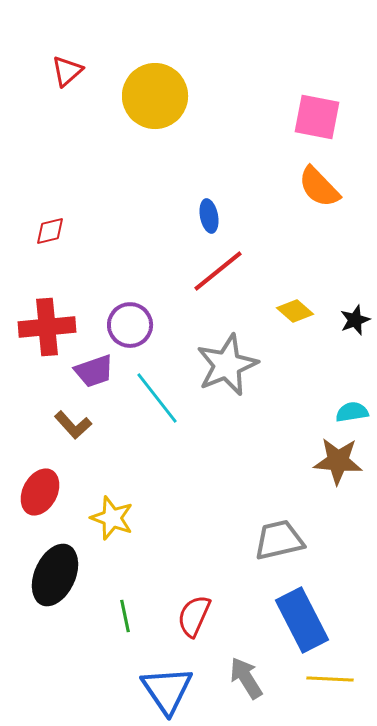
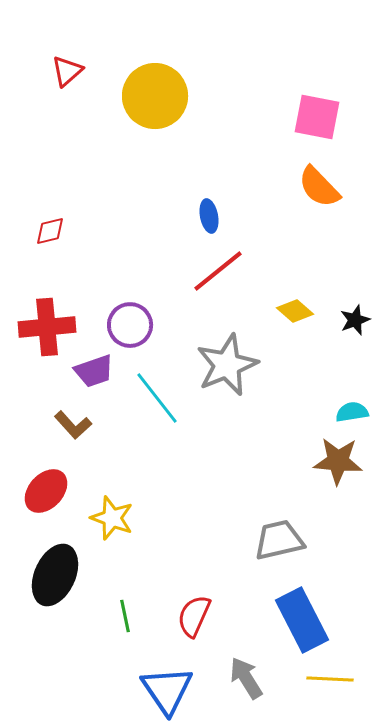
red ellipse: moved 6 px right, 1 px up; rotated 15 degrees clockwise
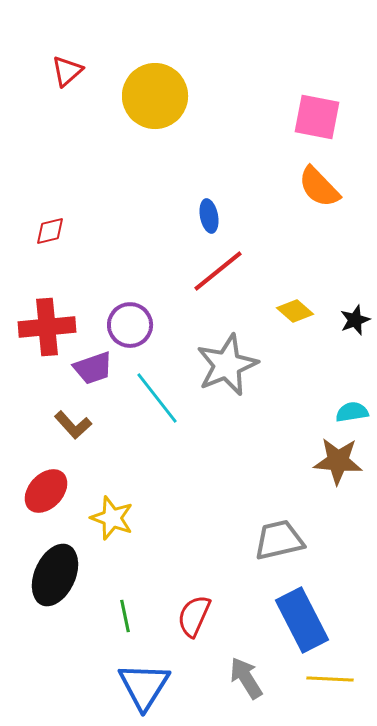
purple trapezoid: moved 1 px left, 3 px up
blue triangle: moved 23 px left, 4 px up; rotated 6 degrees clockwise
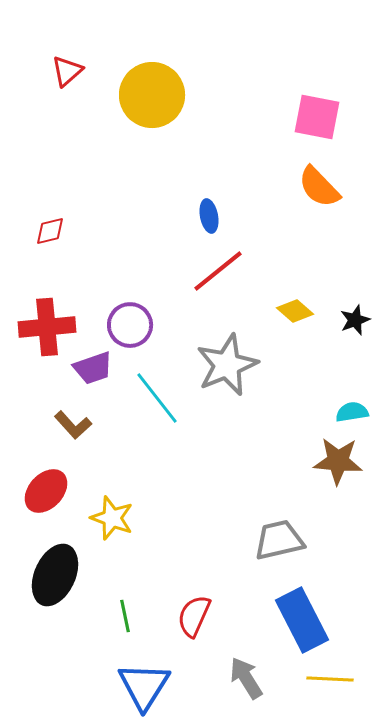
yellow circle: moved 3 px left, 1 px up
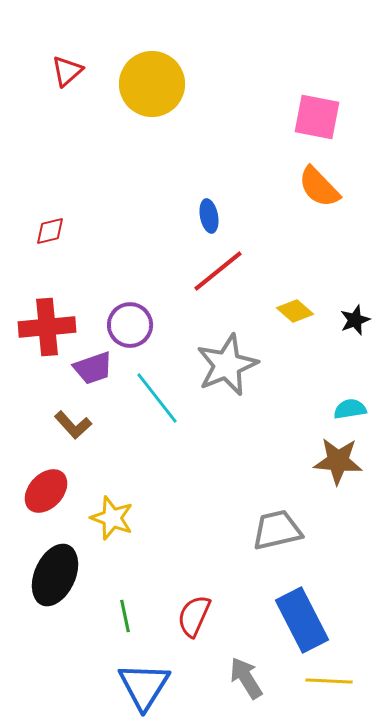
yellow circle: moved 11 px up
cyan semicircle: moved 2 px left, 3 px up
gray trapezoid: moved 2 px left, 10 px up
yellow line: moved 1 px left, 2 px down
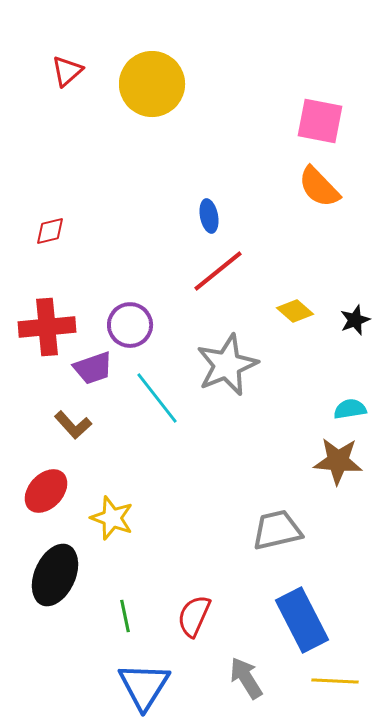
pink square: moved 3 px right, 4 px down
yellow line: moved 6 px right
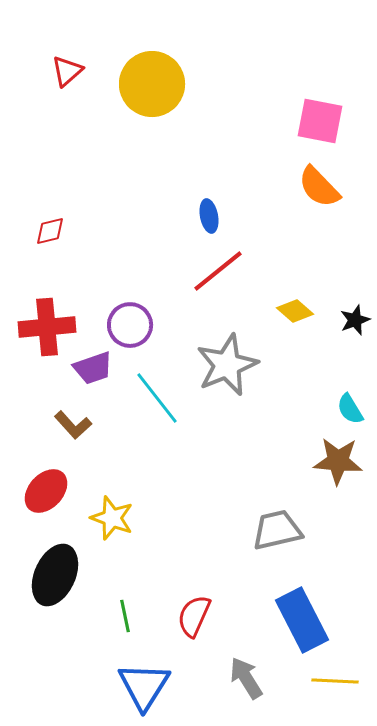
cyan semicircle: rotated 112 degrees counterclockwise
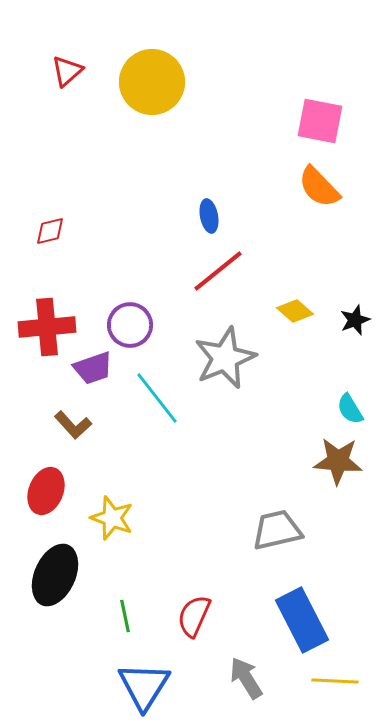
yellow circle: moved 2 px up
gray star: moved 2 px left, 7 px up
red ellipse: rotated 21 degrees counterclockwise
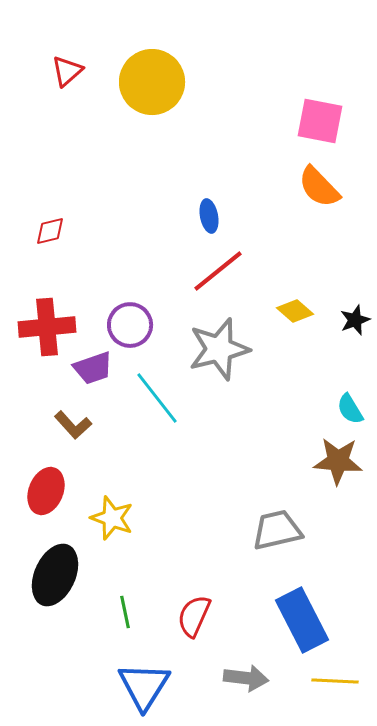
gray star: moved 6 px left, 9 px up; rotated 8 degrees clockwise
green line: moved 4 px up
gray arrow: rotated 129 degrees clockwise
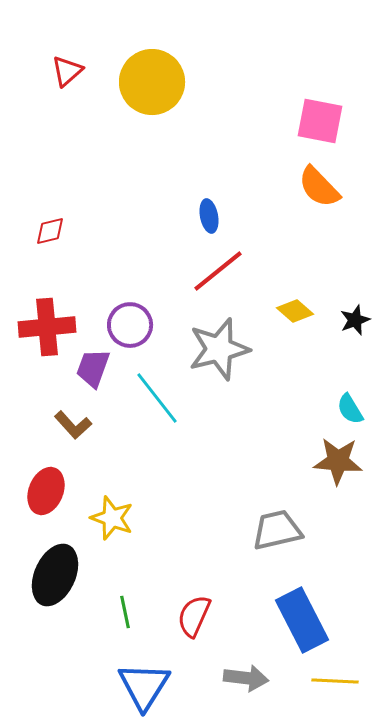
purple trapezoid: rotated 129 degrees clockwise
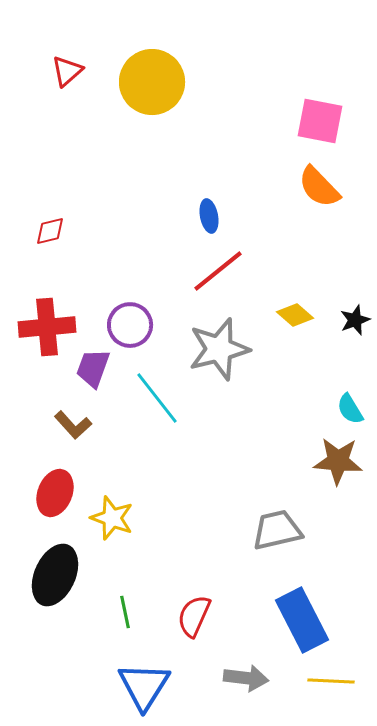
yellow diamond: moved 4 px down
red ellipse: moved 9 px right, 2 px down
yellow line: moved 4 px left
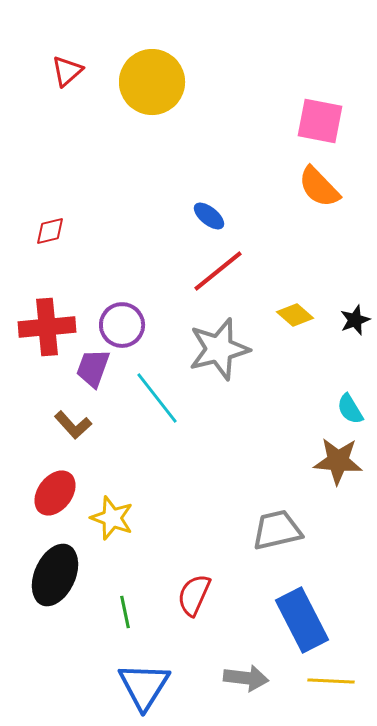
blue ellipse: rotated 40 degrees counterclockwise
purple circle: moved 8 px left
red ellipse: rotated 15 degrees clockwise
red semicircle: moved 21 px up
